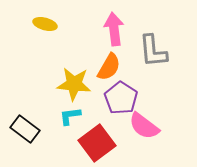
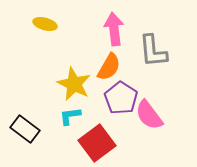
yellow star: rotated 20 degrees clockwise
pink semicircle: moved 5 px right, 11 px up; rotated 16 degrees clockwise
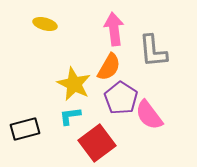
black rectangle: rotated 52 degrees counterclockwise
